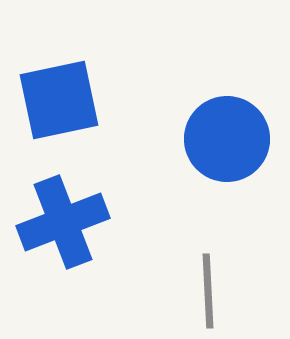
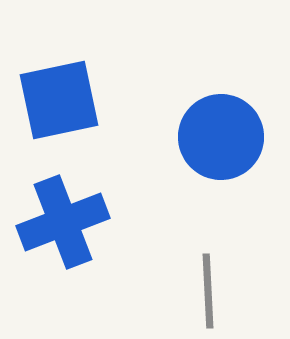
blue circle: moved 6 px left, 2 px up
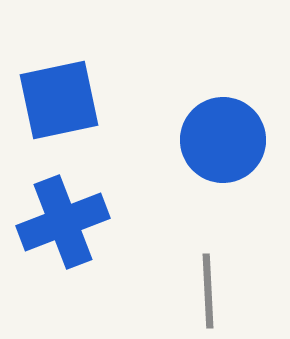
blue circle: moved 2 px right, 3 px down
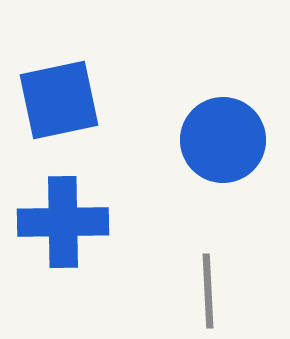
blue cross: rotated 20 degrees clockwise
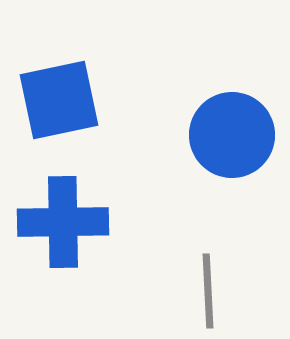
blue circle: moved 9 px right, 5 px up
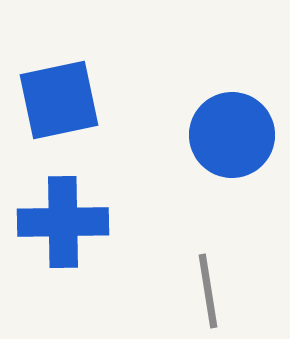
gray line: rotated 6 degrees counterclockwise
